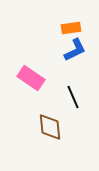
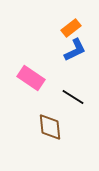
orange rectangle: rotated 30 degrees counterclockwise
black line: rotated 35 degrees counterclockwise
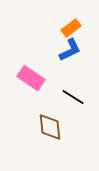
blue L-shape: moved 5 px left
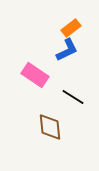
blue L-shape: moved 3 px left
pink rectangle: moved 4 px right, 3 px up
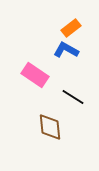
blue L-shape: moved 1 px left; rotated 125 degrees counterclockwise
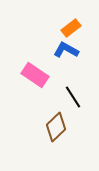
black line: rotated 25 degrees clockwise
brown diamond: moved 6 px right; rotated 52 degrees clockwise
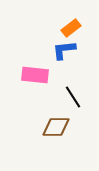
blue L-shape: moved 2 px left; rotated 35 degrees counterclockwise
pink rectangle: rotated 28 degrees counterclockwise
brown diamond: rotated 44 degrees clockwise
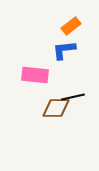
orange rectangle: moved 2 px up
black line: rotated 70 degrees counterclockwise
brown diamond: moved 19 px up
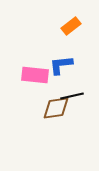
blue L-shape: moved 3 px left, 15 px down
black line: moved 1 px left, 1 px up
brown diamond: rotated 8 degrees counterclockwise
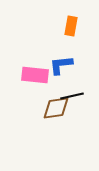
orange rectangle: rotated 42 degrees counterclockwise
